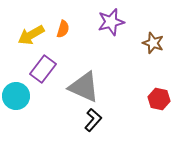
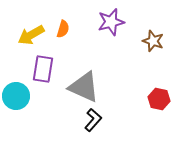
brown star: moved 2 px up
purple rectangle: rotated 28 degrees counterclockwise
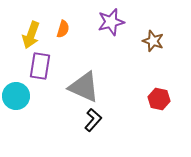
yellow arrow: rotated 40 degrees counterclockwise
purple rectangle: moved 3 px left, 3 px up
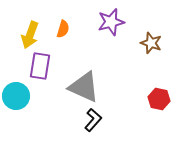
yellow arrow: moved 1 px left
brown star: moved 2 px left, 2 px down
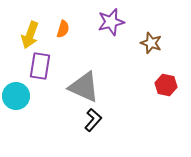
red hexagon: moved 7 px right, 14 px up
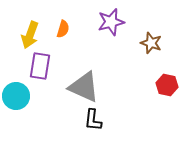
red hexagon: moved 1 px right
black L-shape: rotated 145 degrees clockwise
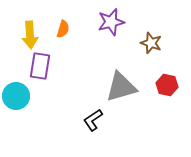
yellow arrow: rotated 24 degrees counterclockwise
gray triangle: moved 37 px right; rotated 40 degrees counterclockwise
black L-shape: rotated 50 degrees clockwise
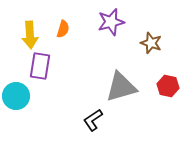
red hexagon: moved 1 px right, 1 px down
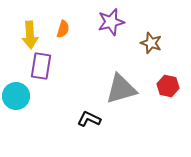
purple rectangle: moved 1 px right
gray triangle: moved 2 px down
black L-shape: moved 4 px left, 1 px up; rotated 60 degrees clockwise
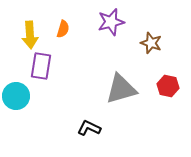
black L-shape: moved 9 px down
